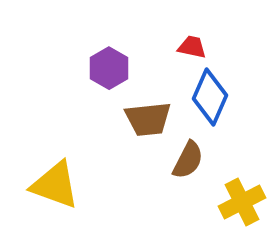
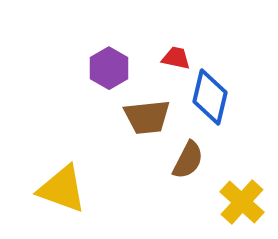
red trapezoid: moved 16 px left, 11 px down
blue diamond: rotated 10 degrees counterclockwise
brown trapezoid: moved 1 px left, 2 px up
yellow triangle: moved 7 px right, 4 px down
yellow cross: rotated 21 degrees counterclockwise
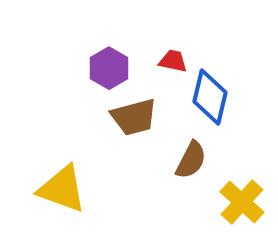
red trapezoid: moved 3 px left, 3 px down
brown trapezoid: moved 13 px left; rotated 9 degrees counterclockwise
brown semicircle: moved 3 px right
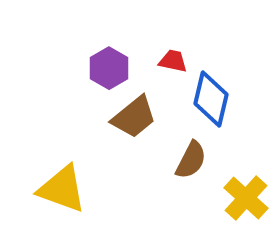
blue diamond: moved 1 px right, 2 px down
brown trapezoid: rotated 24 degrees counterclockwise
yellow cross: moved 4 px right, 4 px up
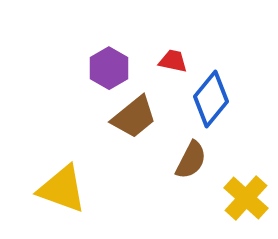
blue diamond: rotated 26 degrees clockwise
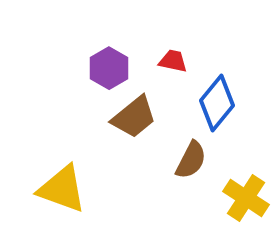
blue diamond: moved 6 px right, 4 px down
yellow cross: rotated 9 degrees counterclockwise
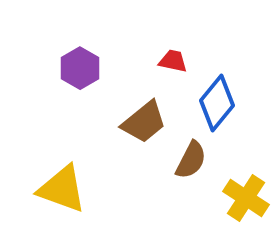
purple hexagon: moved 29 px left
brown trapezoid: moved 10 px right, 5 px down
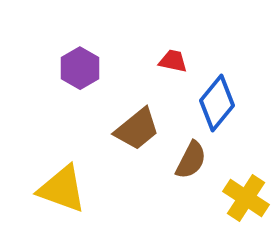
brown trapezoid: moved 7 px left, 7 px down
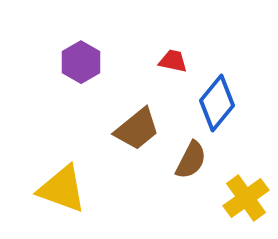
purple hexagon: moved 1 px right, 6 px up
yellow cross: rotated 21 degrees clockwise
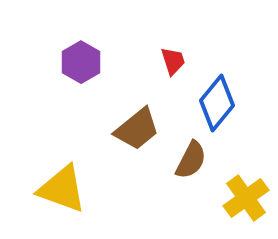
red trapezoid: rotated 60 degrees clockwise
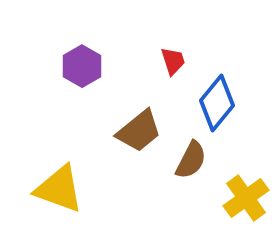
purple hexagon: moved 1 px right, 4 px down
brown trapezoid: moved 2 px right, 2 px down
yellow triangle: moved 3 px left
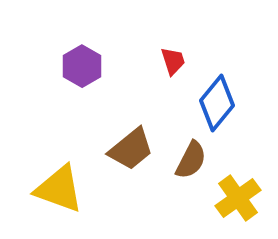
brown trapezoid: moved 8 px left, 18 px down
yellow cross: moved 8 px left
